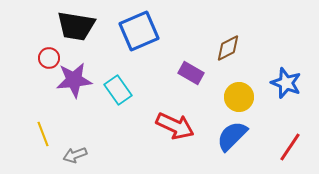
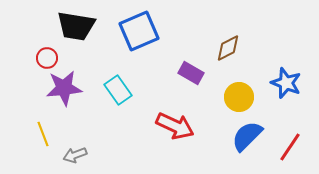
red circle: moved 2 px left
purple star: moved 10 px left, 8 px down
blue semicircle: moved 15 px right
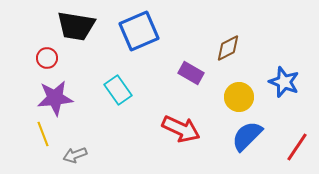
blue star: moved 2 px left, 1 px up
purple star: moved 9 px left, 10 px down
red arrow: moved 6 px right, 3 px down
red line: moved 7 px right
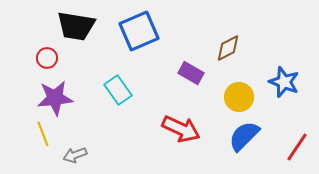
blue semicircle: moved 3 px left
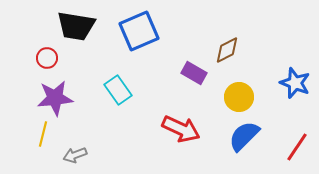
brown diamond: moved 1 px left, 2 px down
purple rectangle: moved 3 px right
blue star: moved 11 px right, 1 px down
yellow line: rotated 35 degrees clockwise
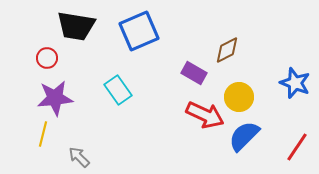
red arrow: moved 24 px right, 14 px up
gray arrow: moved 4 px right, 2 px down; rotated 65 degrees clockwise
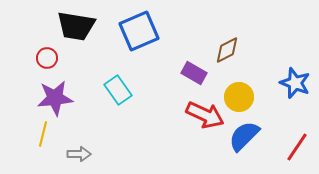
gray arrow: moved 3 px up; rotated 135 degrees clockwise
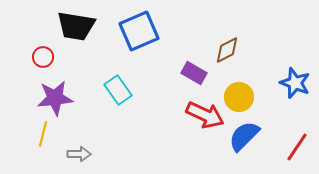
red circle: moved 4 px left, 1 px up
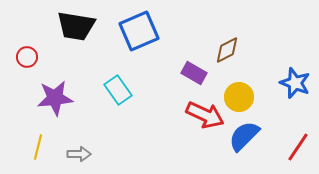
red circle: moved 16 px left
yellow line: moved 5 px left, 13 px down
red line: moved 1 px right
